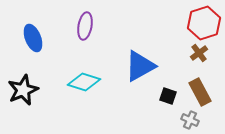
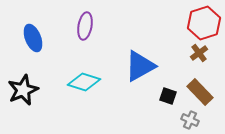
brown rectangle: rotated 16 degrees counterclockwise
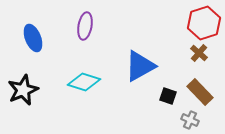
brown cross: rotated 12 degrees counterclockwise
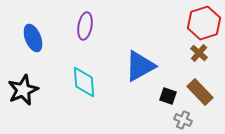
cyan diamond: rotated 68 degrees clockwise
gray cross: moved 7 px left
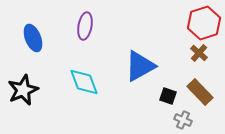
cyan diamond: rotated 16 degrees counterclockwise
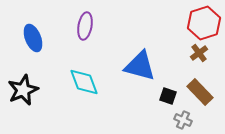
brown cross: rotated 12 degrees clockwise
blue triangle: rotated 44 degrees clockwise
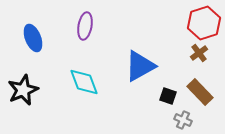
blue triangle: rotated 44 degrees counterclockwise
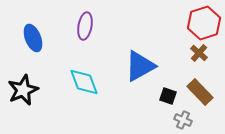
brown cross: rotated 12 degrees counterclockwise
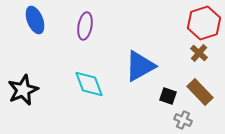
blue ellipse: moved 2 px right, 18 px up
cyan diamond: moved 5 px right, 2 px down
